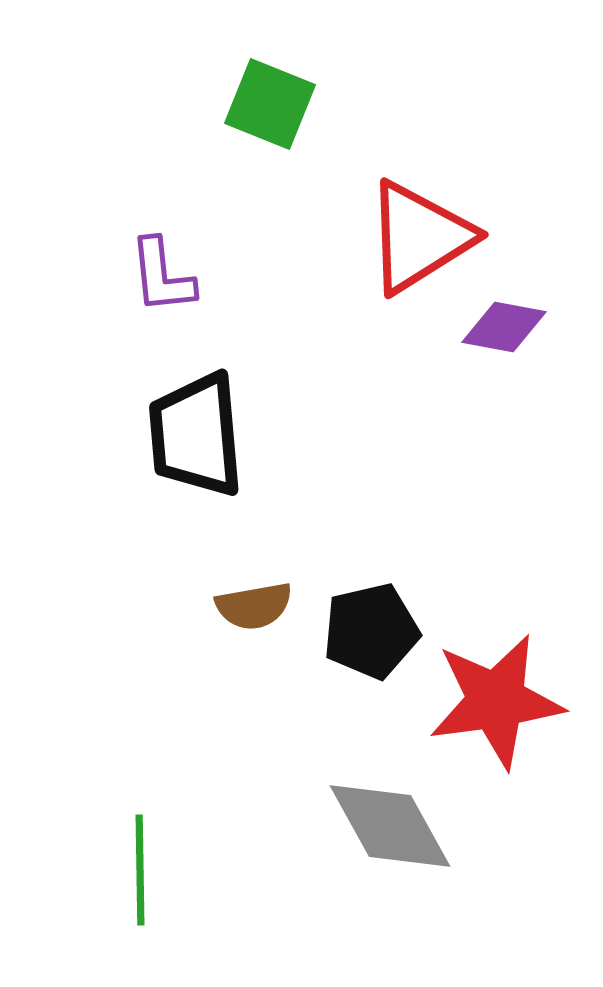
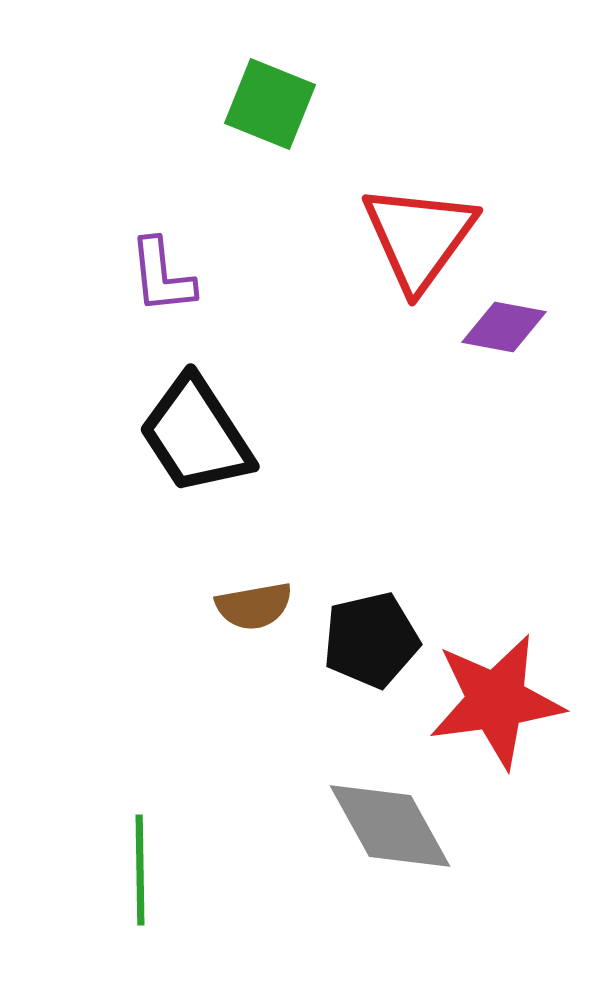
red triangle: rotated 22 degrees counterclockwise
black trapezoid: rotated 28 degrees counterclockwise
black pentagon: moved 9 px down
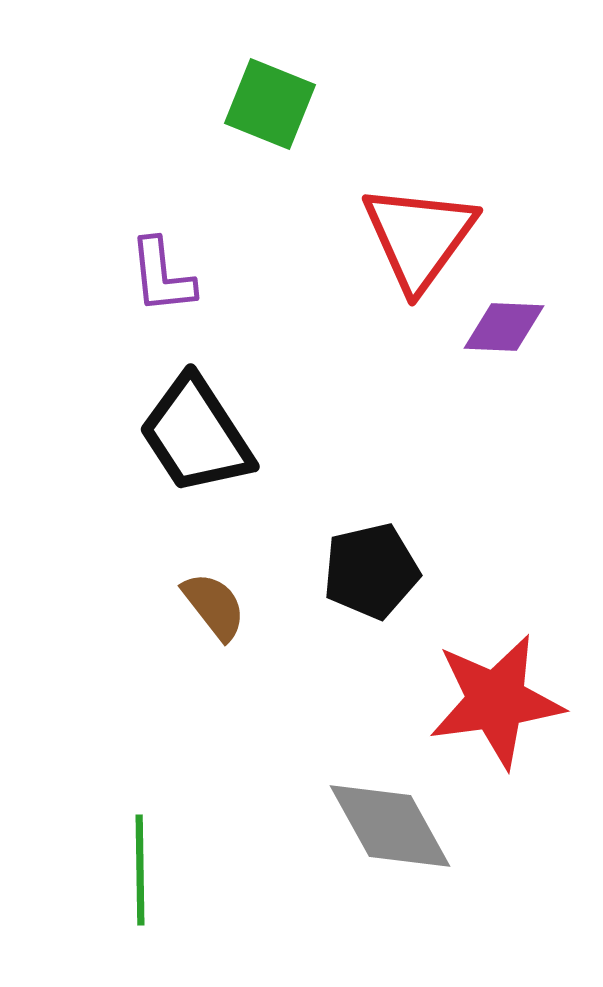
purple diamond: rotated 8 degrees counterclockwise
brown semicircle: moved 40 px left; rotated 118 degrees counterclockwise
black pentagon: moved 69 px up
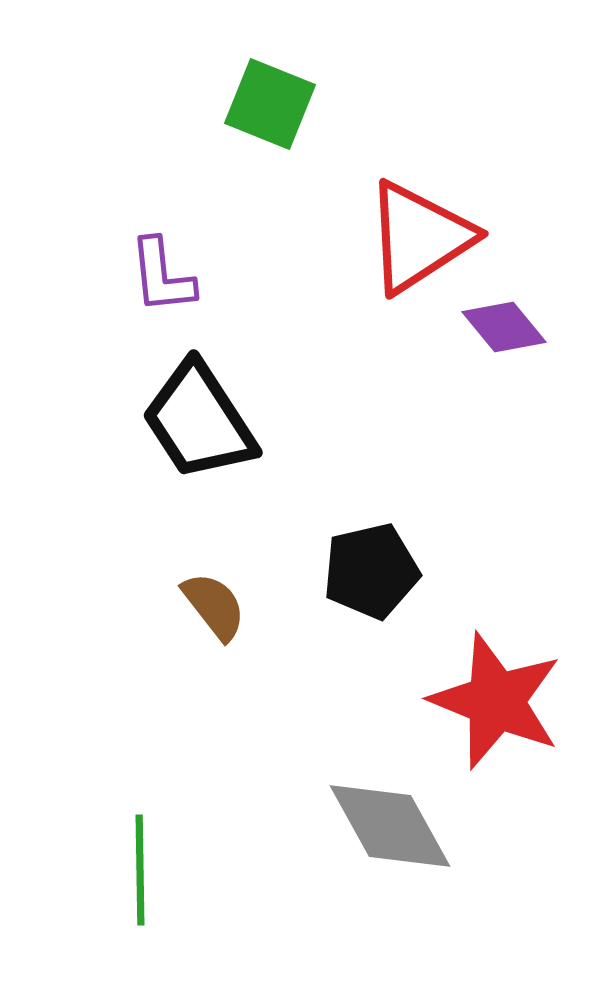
red triangle: rotated 21 degrees clockwise
purple diamond: rotated 48 degrees clockwise
black trapezoid: moved 3 px right, 14 px up
red star: rotated 30 degrees clockwise
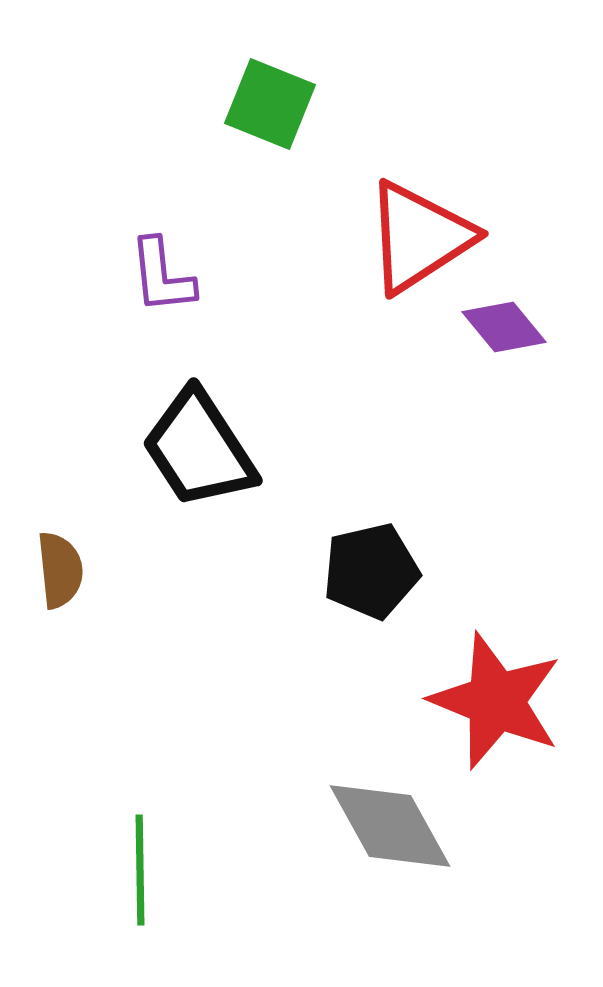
black trapezoid: moved 28 px down
brown semicircle: moved 154 px left, 36 px up; rotated 32 degrees clockwise
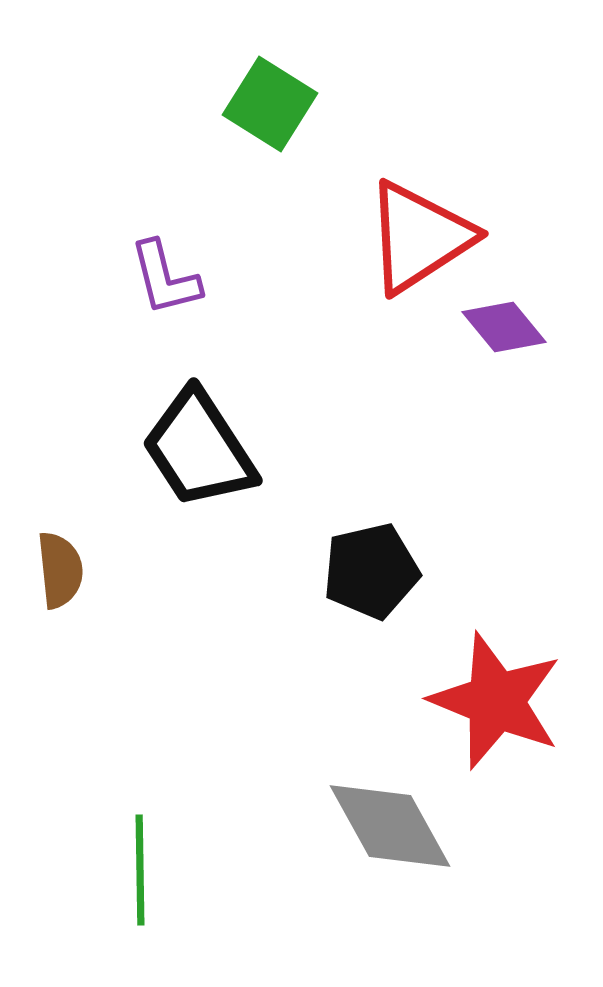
green square: rotated 10 degrees clockwise
purple L-shape: moved 3 px right, 2 px down; rotated 8 degrees counterclockwise
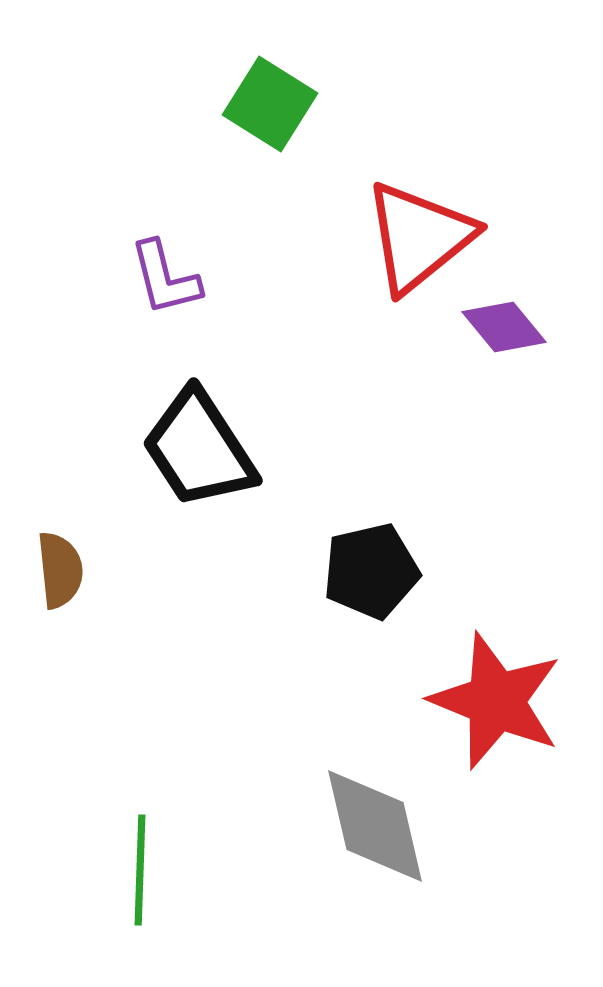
red triangle: rotated 6 degrees counterclockwise
gray diamond: moved 15 px left; rotated 16 degrees clockwise
green line: rotated 3 degrees clockwise
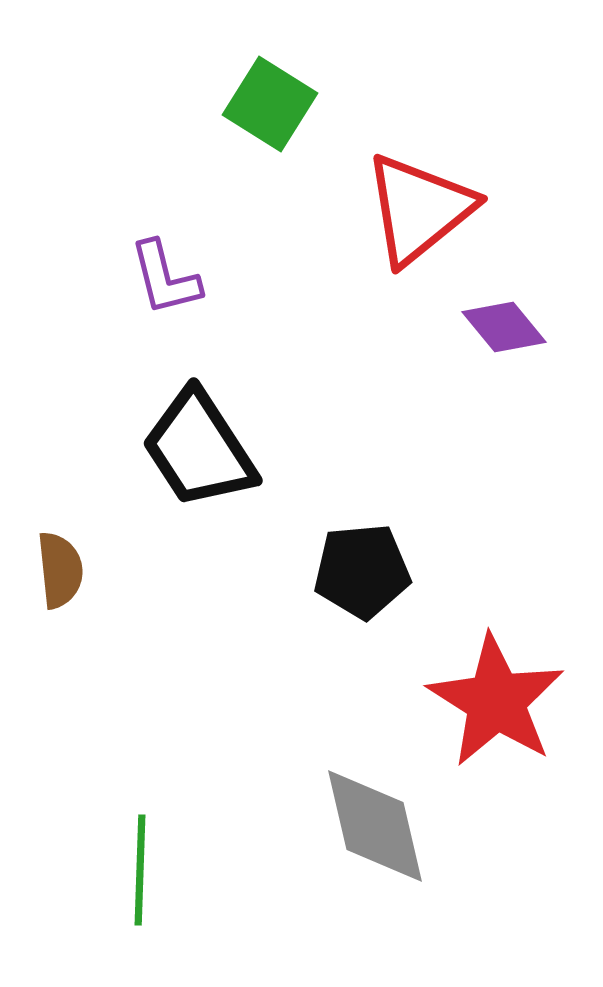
red triangle: moved 28 px up
black pentagon: moved 9 px left; rotated 8 degrees clockwise
red star: rotated 10 degrees clockwise
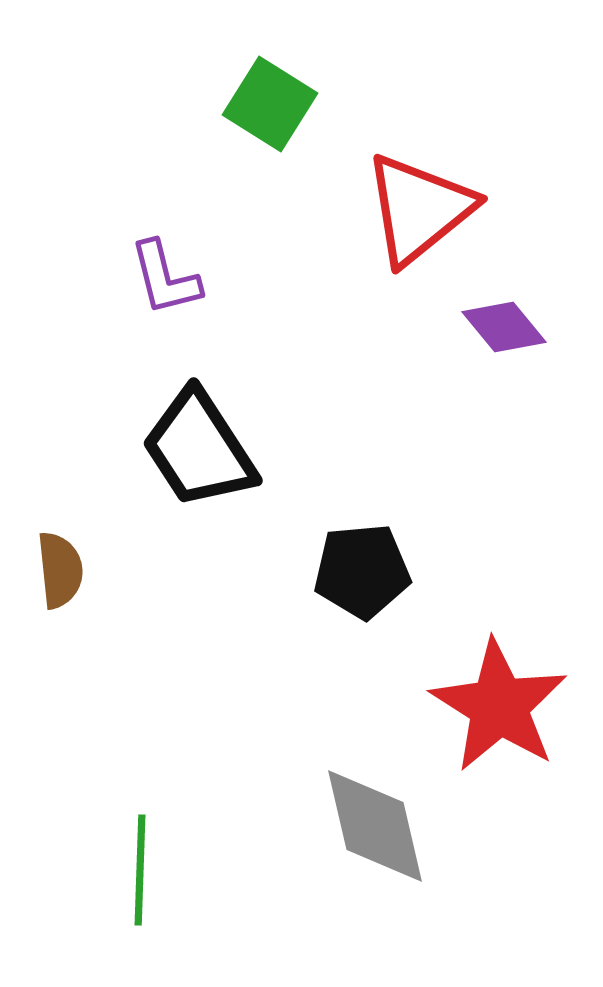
red star: moved 3 px right, 5 px down
